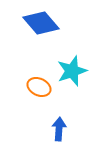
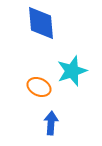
blue diamond: rotated 36 degrees clockwise
blue arrow: moved 8 px left, 6 px up
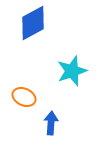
blue diamond: moved 8 px left; rotated 66 degrees clockwise
orange ellipse: moved 15 px left, 10 px down
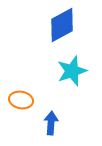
blue diamond: moved 29 px right, 2 px down
orange ellipse: moved 3 px left, 3 px down; rotated 15 degrees counterclockwise
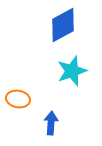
blue diamond: moved 1 px right
orange ellipse: moved 3 px left, 1 px up
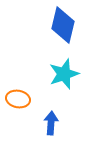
blue diamond: rotated 48 degrees counterclockwise
cyan star: moved 8 px left, 3 px down
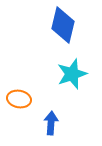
cyan star: moved 8 px right
orange ellipse: moved 1 px right
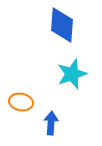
blue diamond: moved 1 px left; rotated 9 degrees counterclockwise
orange ellipse: moved 2 px right, 3 px down
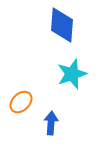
orange ellipse: rotated 55 degrees counterclockwise
